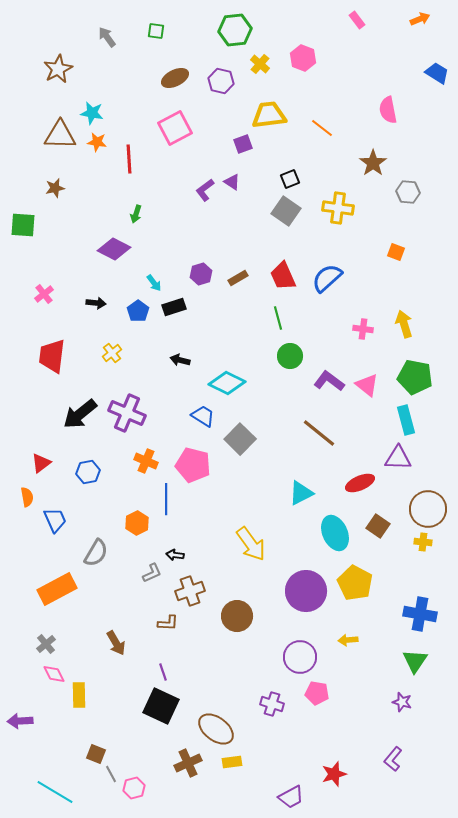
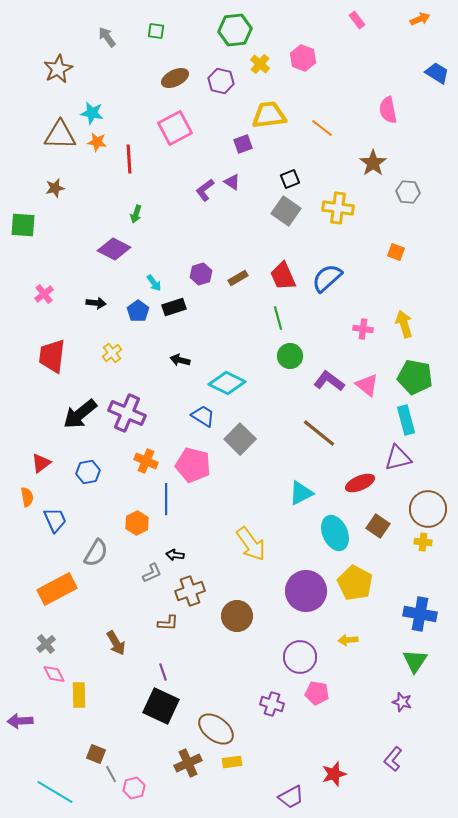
purple triangle at (398, 458): rotated 16 degrees counterclockwise
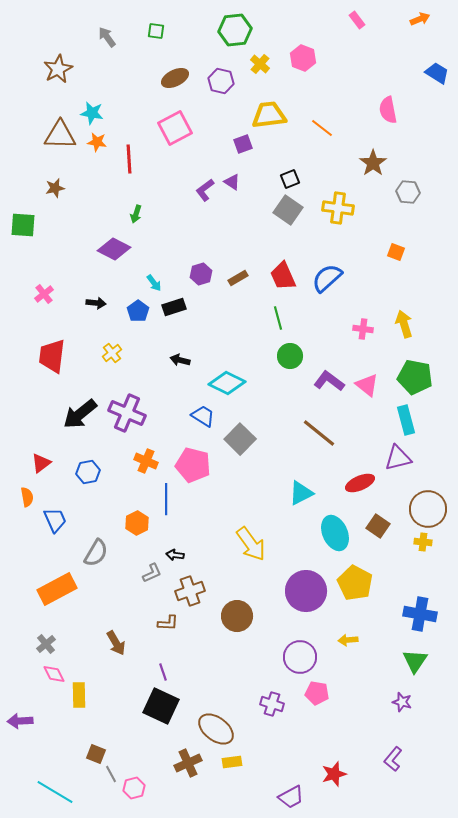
gray square at (286, 211): moved 2 px right, 1 px up
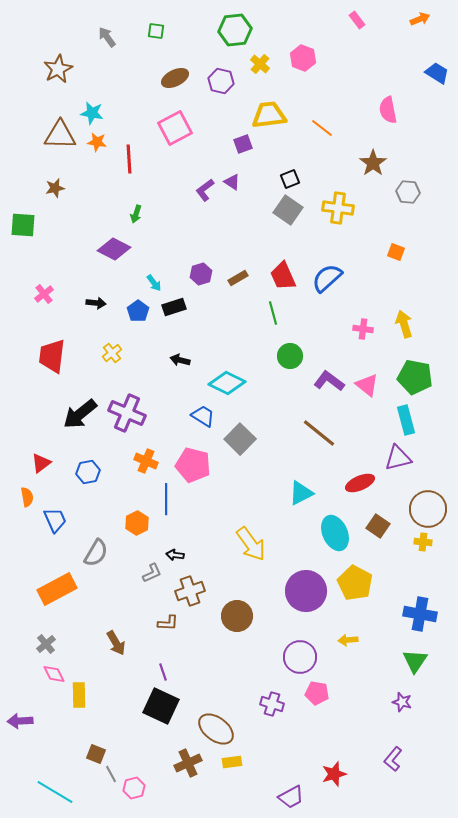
green line at (278, 318): moved 5 px left, 5 px up
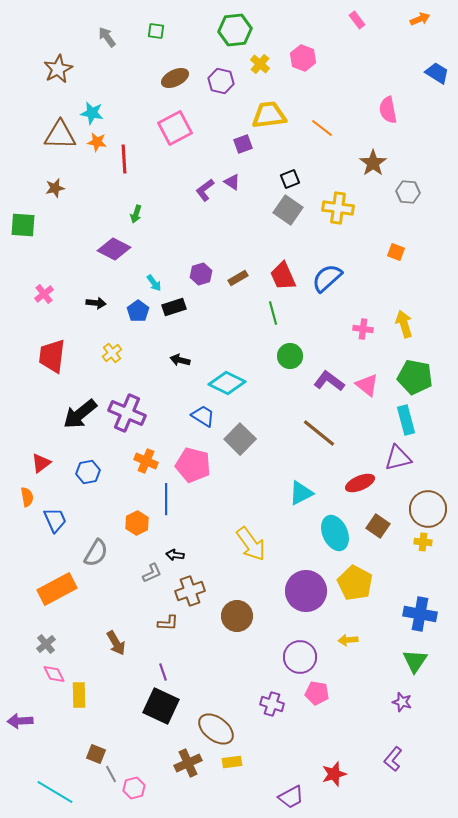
red line at (129, 159): moved 5 px left
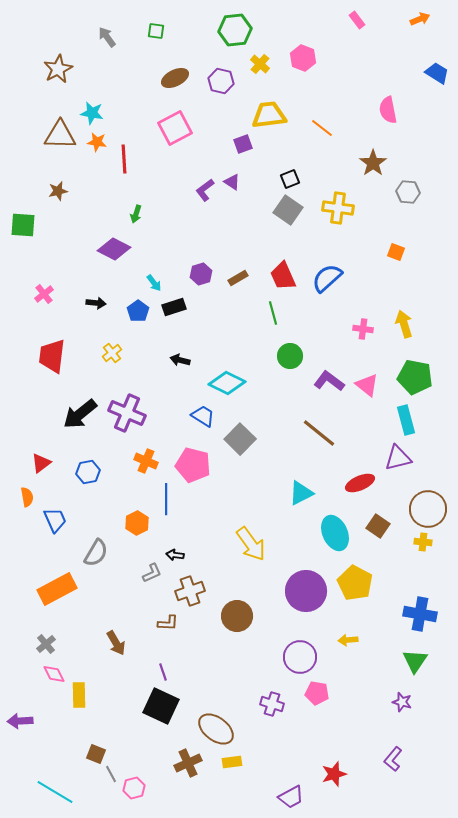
brown star at (55, 188): moved 3 px right, 3 px down
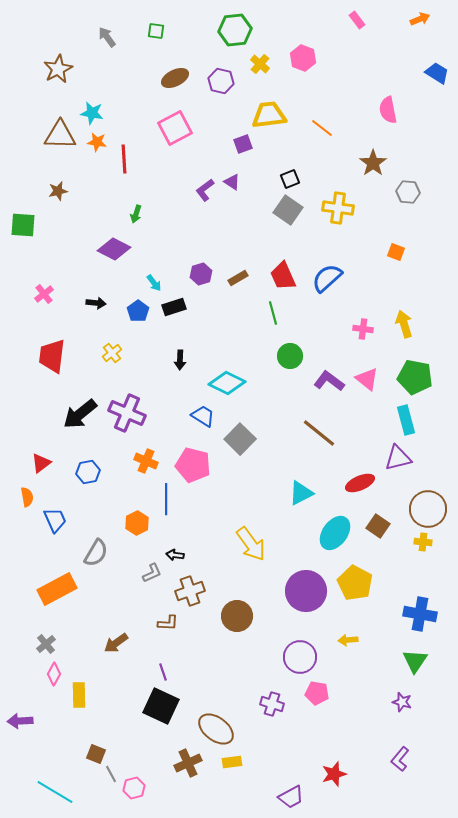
black arrow at (180, 360): rotated 102 degrees counterclockwise
pink triangle at (367, 385): moved 6 px up
cyan ellipse at (335, 533): rotated 60 degrees clockwise
brown arrow at (116, 643): rotated 85 degrees clockwise
pink diamond at (54, 674): rotated 55 degrees clockwise
purple L-shape at (393, 759): moved 7 px right
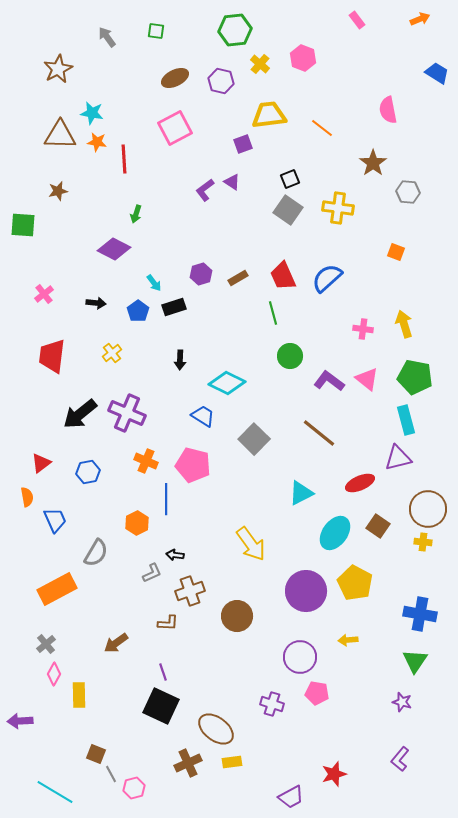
gray square at (240, 439): moved 14 px right
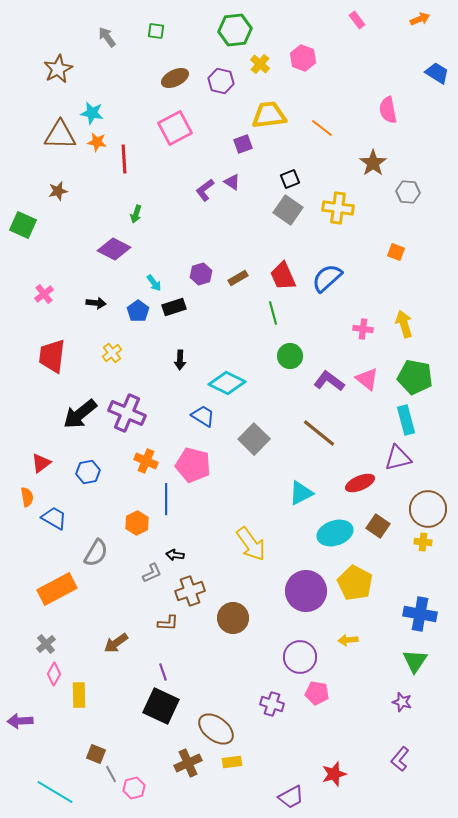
green square at (23, 225): rotated 20 degrees clockwise
blue trapezoid at (55, 520): moved 1 px left, 2 px up; rotated 36 degrees counterclockwise
cyan ellipse at (335, 533): rotated 36 degrees clockwise
brown circle at (237, 616): moved 4 px left, 2 px down
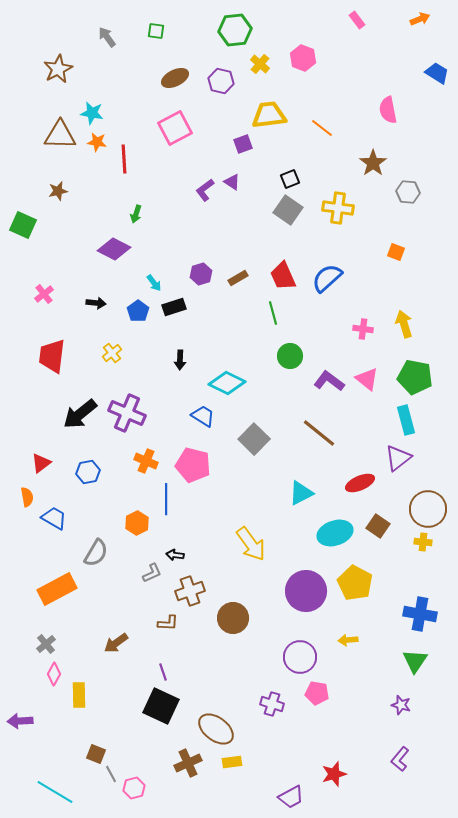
purple triangle at (398, 458): rotated 24 degrees counterclockwise
purple star at (402, 702): moved 1 px left, 3 px down
